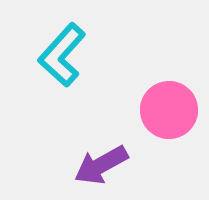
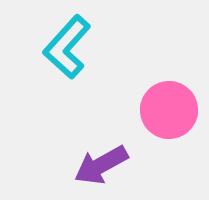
cyan L-shape: moved 5 px right, 8 px up
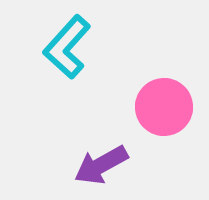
pink circle: moved 5 px left, 3 px up
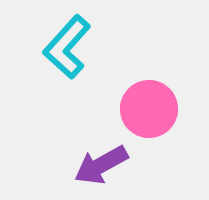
pink circle: moved 15 px left, 2 px down
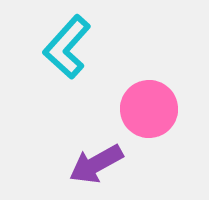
purple arrow: moved 5 px left, 1 px up
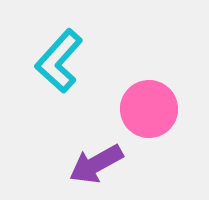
cyan L-shape: moved 8 px left, 14 px down
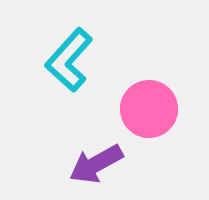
cyan L-shape: moved 10 px right, 1 px up
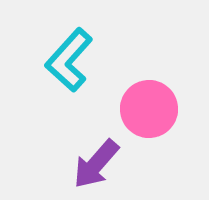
purple arrow: rotated 20 degrees counterclockwise
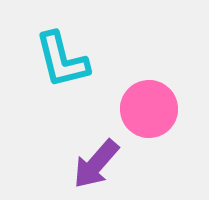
cyan L-shape: moved 7 px left; rotated 56 degrees counterclockwise
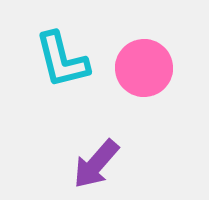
pink circle: moved 5 px left, 41 px up
